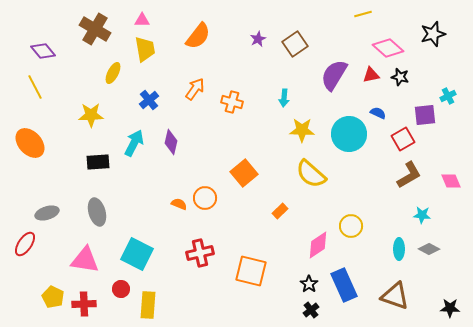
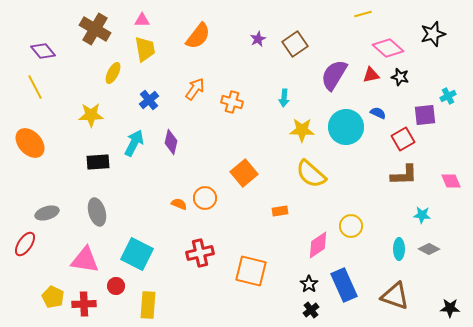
cyan circle at (349, 134): moved 3 px left, 7 px up
brown L-shape at (409, 175): moved 5 px left; rotated 28 degrees clockwise
orange rectangle at (280, 211): rotated 35 degrees clockwise
red circle at (121, 289): moved 5 px left, 3 px up
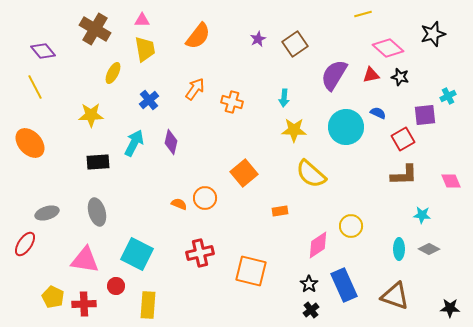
yellow star at (302, 130): moved 8 px left
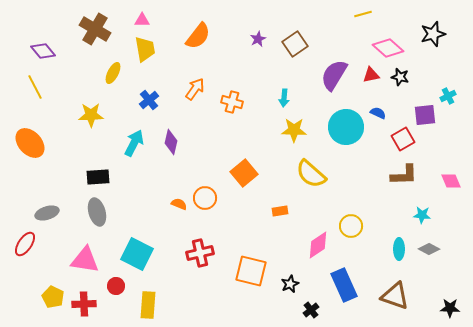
black rectangle at (98, 162): moved 15 px down
black star at (309, 284): moved 19 px left; rotated 12 degrees clockwise
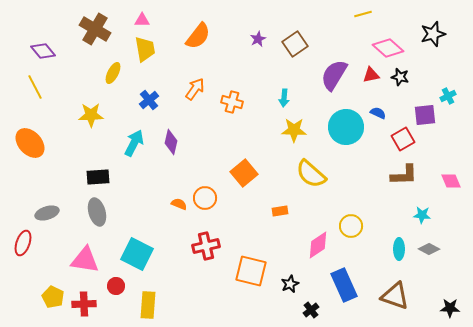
red ellipse at (25, 244): moved 2 px left, 1 px up; rotated 15 degrees counterclockwise
red cross at (200, 253): moved 6 px right, 7 px up
